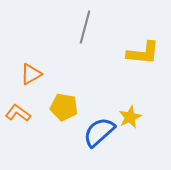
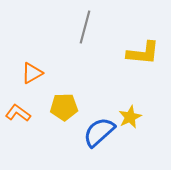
orange triangle: moved 1 px right, 1 px up
yellow pentagon: rotated 12 degrees counterclockwise
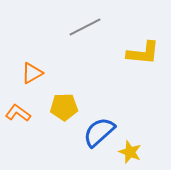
gray line: rotated 48 degrees clockwise
yellow star: moved 35 px down; rotated 25 degrees counterclockwise
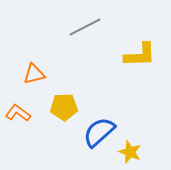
yellow L-shape: moved 3 px left, 2 px down; rotated 8 degrees counterclockwise
orange triangle: moved 2 px right, 1 px down; rotated 15 degrees clockwise
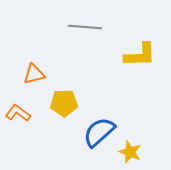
gray line: rotated 32 degrees clockwise
yellow pentagon: moved 4 px up
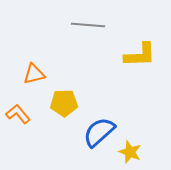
gray line: moved 3 px right, 2 px up
orange L-shape: moved 1 px down; rotated 15 degrees clockwise
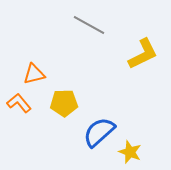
gray line: moved 1 px right; rotated 24 degrees clockwise
yellow L-shape: moved 3 px right, 1 px up; rotated 24 degrees counterclockwise
orange L-shape: moved 1 px right, 11 px up
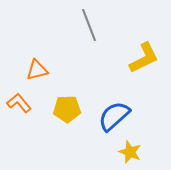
gray line: rotated 40 degrees clockwise
yellow L-shape: moved 1 px right, 4 px down
orange triangle: moved 3 px right, 4 px up
yellow pentagon: moved 3 px right, 6 px down
blue semicircle: moved 15 px right, 16 px up
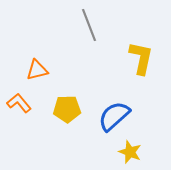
yellow L-shape: moved 3 px left; rotated 52 degrees counterclockwise
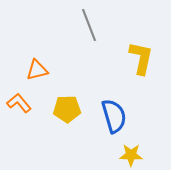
blue semicircle: rotated 116 degrees clockwise
yellow star: moved 1 px right, 3 px down; rotated 20 degrees counterclockwise
